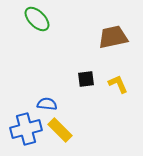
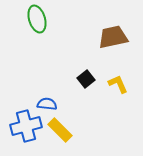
green ellipse: rotated 28 degrees clockwise
black square: rotated 30 degrees counterclockwise
blue cross: moved 3 px up
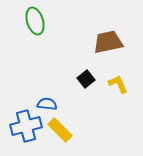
green ellipse: moved 2 px left, 2 px down
brown trapezoid: moved 5 px left, 5 px down
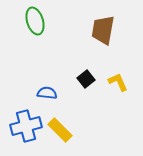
brown trapezoid: moved 5 px left, 12 px up; rotated 68 degrees counterclockwise
yellow L-shape: moved 2 px up
blue semicircle: moved 11 px up
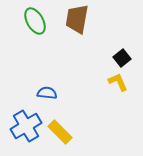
green ellipse: rotated 12 degrees counterclockwise
brown trapezoid: moved 26 px left, 11 px up
black square: moved 36 px right, 21 px up
blue cross: rotated 16 degrees counterclockwise
yellow rectangle: moved 2 px down
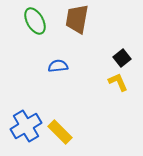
blue semicircle: moved 11 px right, 27 px up; rotated 12 degrees counterclockwise
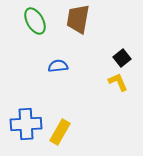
brown trapezoid: moved 1 px right
blue cross: moved 2 px up; rotated 28 degrees clockwise
yellow rectangle: rotated 75 degrees clockwise
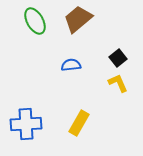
brown trapezoid: rotated 40 degrees clockwise
black square: moved 4 px left
blue semicircle: moved 13 px right, 1 px up
yellow L-shape: moved 1 px down
yellow rectangle: moved 19 px right, 9 px up
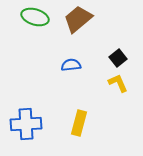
green ellipse: moved 4 px up; rotated 44 degrees counterclockwise
yellow rectangle: rotated 15 degrees counterclockwise
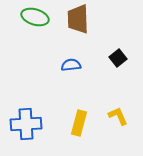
brown trapezoid: rotated 52 degrees counterclockwise
yellow L-shape: moved 33 px down
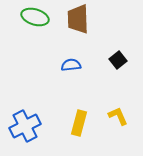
black square: moved 2 px down
blue cross: moved 1 px left, 2 px down; rotated 24 degrees counterclockwise
